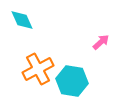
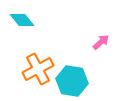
cyan diamond: rotated 15 degrees counterclockwise
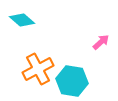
cyan diamond: rotated 10 degrees counterclockwise
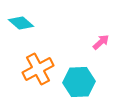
cyan diamond: moved 1 px left, 3 px down
cyan hexagon: moved 7 px right, 1 px down; rotated 12 degrees counterclockwise
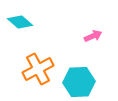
cyan diamond: moved 1 px left, 1 px up
pink arrow: moved 8 px left, 6 px up; rotated 18 degrees clockwise
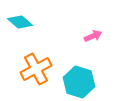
orange cross: moved 2 px left
cyan hexagon: rotated 20 degrees clockwise
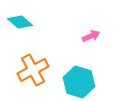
pink arrow: moved 2 px left
orange cross: moved 3 px left, 1 px down
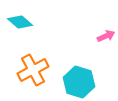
pink arrow: moved 15 px right
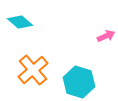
orange cross: rotated 12 degrees counterclockwise
